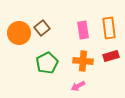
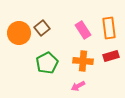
pink rectangle: rotated 24 degrees counterclockwise
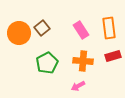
pink rectangle: moved 2 px left
red rectangle: moved 2 px right
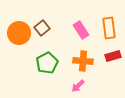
pink arrow: rotated 16 degrees counterclockwise
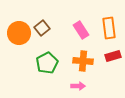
pink arrow: rotated 136 degrees counterclockwise
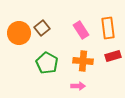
orange rectangle: moved 1 px left
green pentagon: rotated 15 degrees counterclockwise
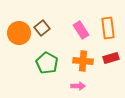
red rectangle: moved 2 px left, 2 px down
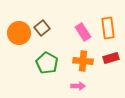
pink rectangle: moved 2 px right, 2 px down
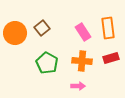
orange circle: moved 4 px left
orange cross: moved 1 px left
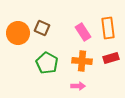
brown square: rotated 28 degrees counterclockwise
orange circle: moved 3 px right
